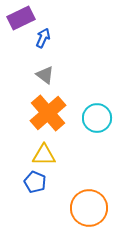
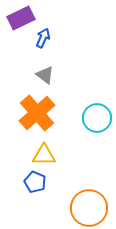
orange cross: moved 11 px left
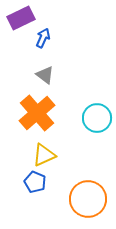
yellow triangle: rotated 25 degrees counterclockwise
orange circle: moved 1 px left, 9 px up
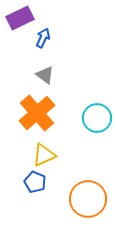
purple rectangle: moved 1 px left
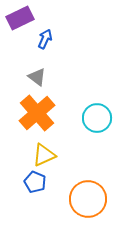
blue arrow: moved 2 px right, 1 px down
gray triangle: moved 8 px left, 2 px down
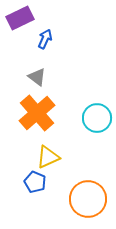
yellow triangle: moved 4 px right, 2 px down
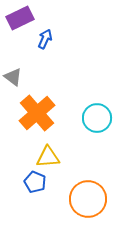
gray triangle: moved 24 px left
yellow triangle: rotated 20 degrees clockwise
